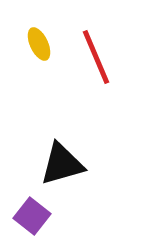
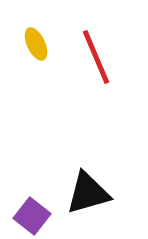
yellow ellipse: moved 3 px left
black triangle: moved 26 px right, 29 px down
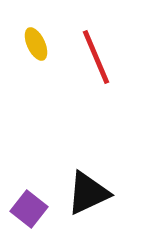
black triangle: rotated 9 degrees counterclockwise
purple square: moved 3 px left, 7 px up
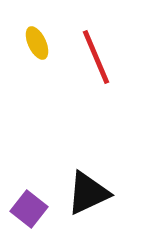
yellow ellipse: moved 1 px right, 1 px up
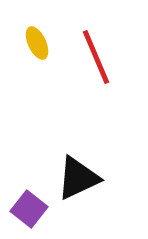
black triangle: moved 10 px left, 15 px up
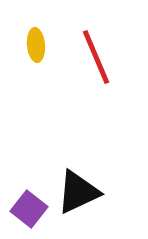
yellow ellipse: moved 1 px left, 2 px down; rotated 20 degrees clockwise
black triangle: moved 14 px down
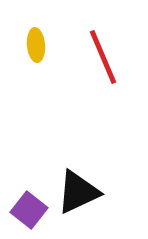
red line: moved 7 px right
purple square: moved 1 px down
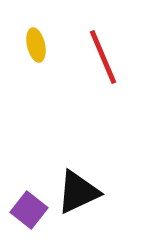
yellow ellipse: rotated 8 degrees counterclockwise
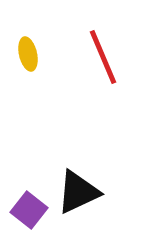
yellow ellipse: moved 8 px left, 9 px down
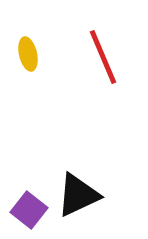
black triangle: moved 3 px down
